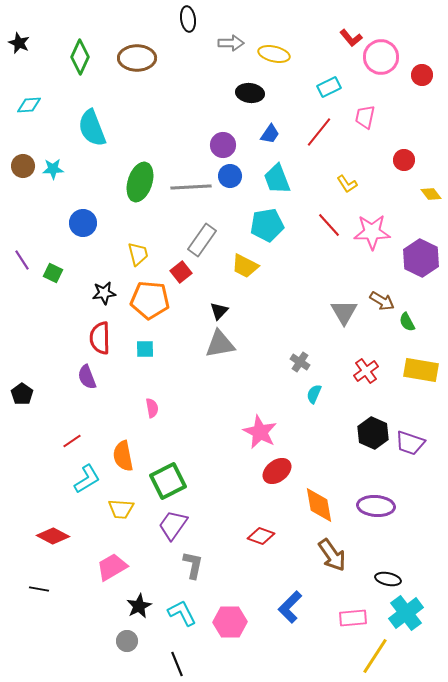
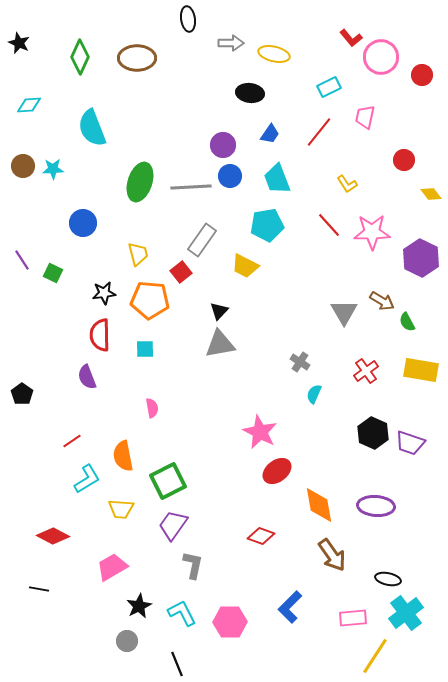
red semicircle at (100, 338): moved 3 px up
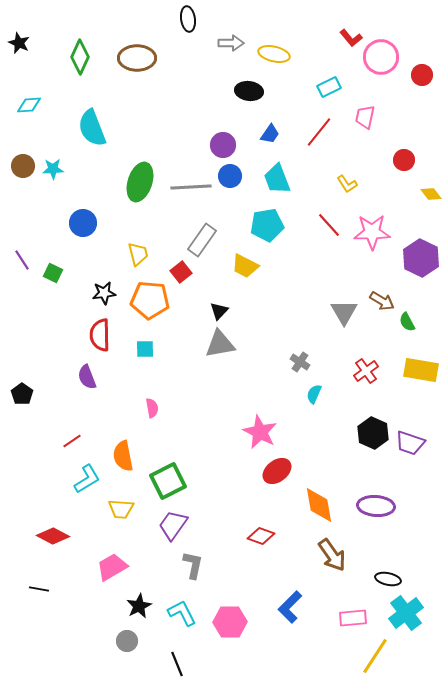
black ellipse at (250, 93): moved 1 px left, 2 px up
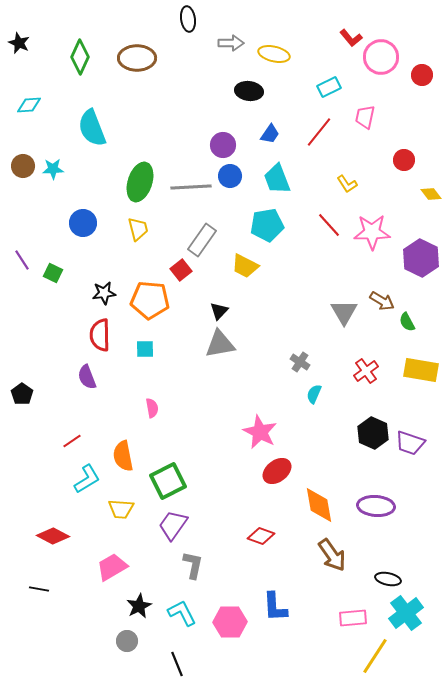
yellow trapezoid at (138, 254): moved 25 px up
red square at (181, 272): moved 2 px up
blue L-shape at (290, 607): moved 15 px left; rotated 48 degrees counterclockwise
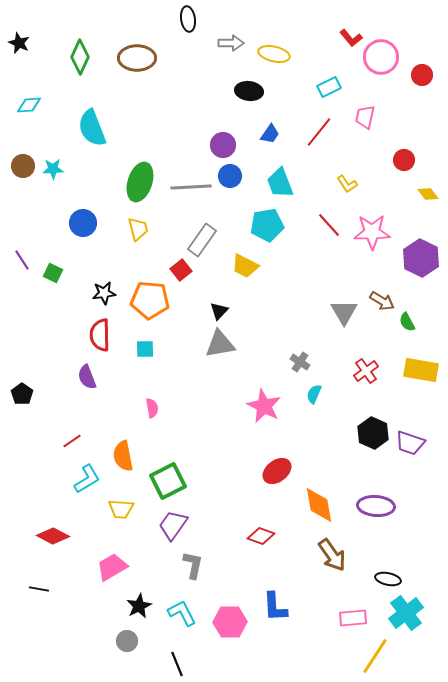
cyan trapezoid at (277, 179): moved 3 px right, 4 px down
yellow diamond at (431, 194): moved 3 px left
pink star at (260, 432): moved 4 px right, 26 px up
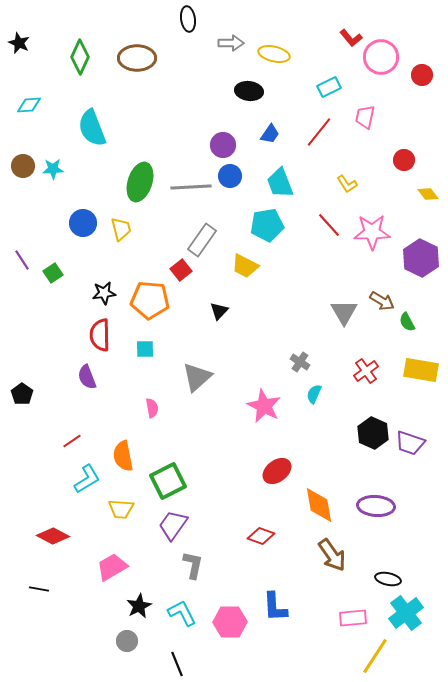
yellow trapezoid at (138, 229): moved 17 px left
green square at (53, 273): rotated 30 degrees clockwise
gray triangle at (220, 344): moved 23 px left, 33 px down; rotated 32 degrees counterclockwise
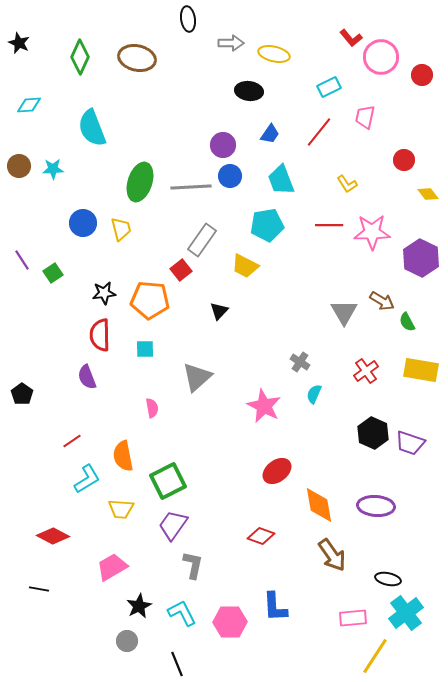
brown ellipse at (137, 58): rotated 12 degrees clockwise
brown circle at (23, 166): moved 4 px left
cyan trapezoid at (280, 183): moved 1 px right, 3 px up
red line at (329, 225): rotated 48 degrees counterclockwise
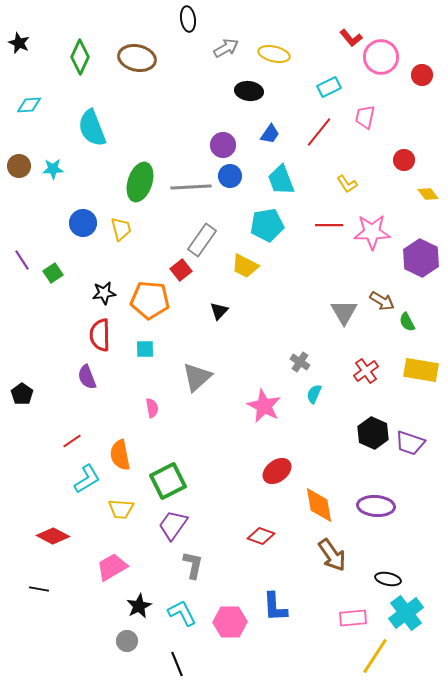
gray arrow at (231, 43): moved 5 px left, 5 px down; rotated 30 degrees counterclockwise
orange semicircle at (123, 456): moved 3 px left, 1 px up
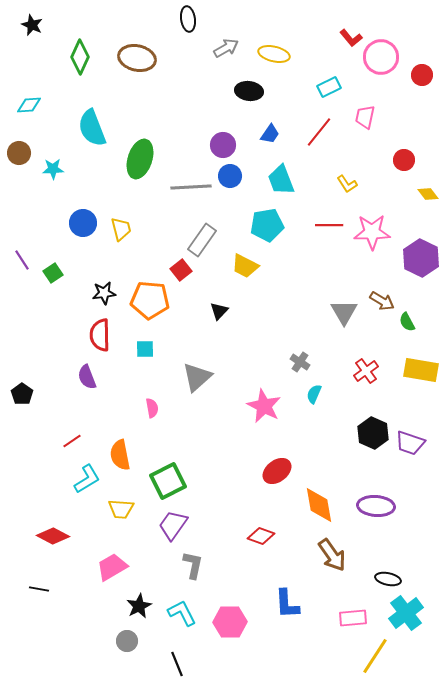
black star at (19, 43): moved 13 px right, 18 px up
brown circle at (19, 166): moved 13 px up
green ellipse at (140, 182): moved 23 px up
blue L-shape at (275, 607): moved 12 px right, 3 px up
